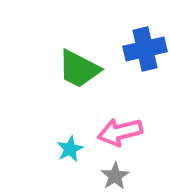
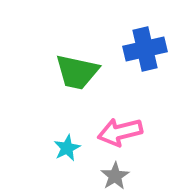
green trapezoid: moved 2 px left, 3 px down; rotated 15 degrees counterclockwise
cyan star: moved 3 px left, 1 px up
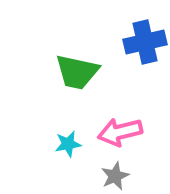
blue cross: moved 7 px up
cyan star: moved 1 px right, 4 px up; rotated 16 degrees clockwise
gray star: rotated 8 degrees clockwise
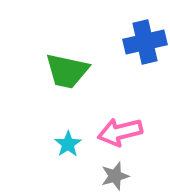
green trapezoid: moved 10 px left, 1 px up
cyan star: rotated 24 degrees counterclockwise
gray star: rotated 8 degrees clockwise
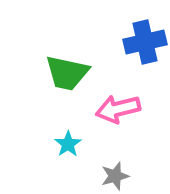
green trapezoid: moved 2 px down
pink arrow: moved 2 px left, 23 px up
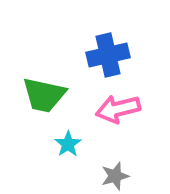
blue cross: moved 37 px left, 13 px down
green trapezoid: moved 23 px left, 22 px down
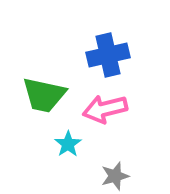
pink arrow: moved 13 px left
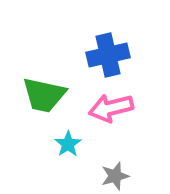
pink arrow: moved 6 px right, 1 px up
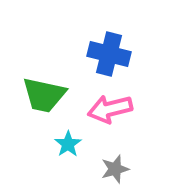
blue cross: moved 1 px right, 1 px up; rotated 27 degrees clockwise
pink arrow: moved 1 px left, 1 px down
gray star: moved 7 px up
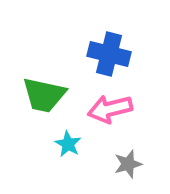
cyan star: rotated 8 degrees counterclockwise
gray star: moved 13 px right, 5 px up
